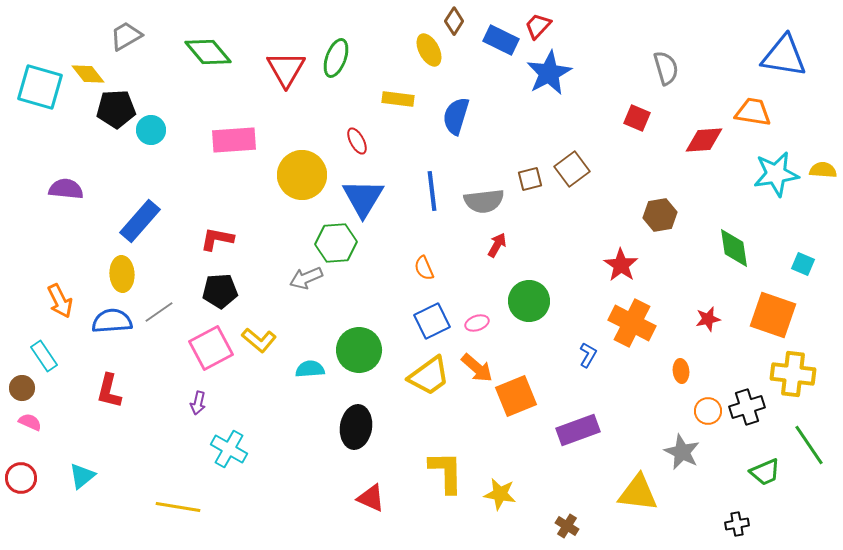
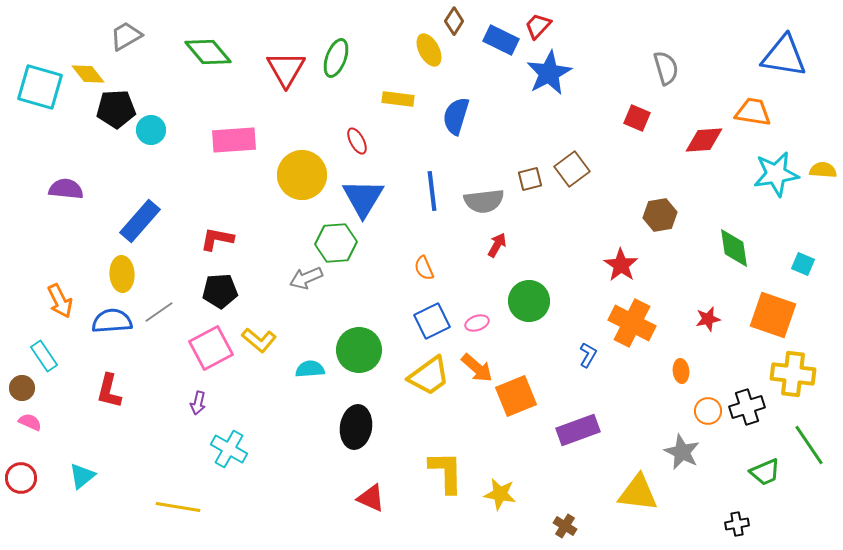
brown cross at (567, 526): moved 2 px left
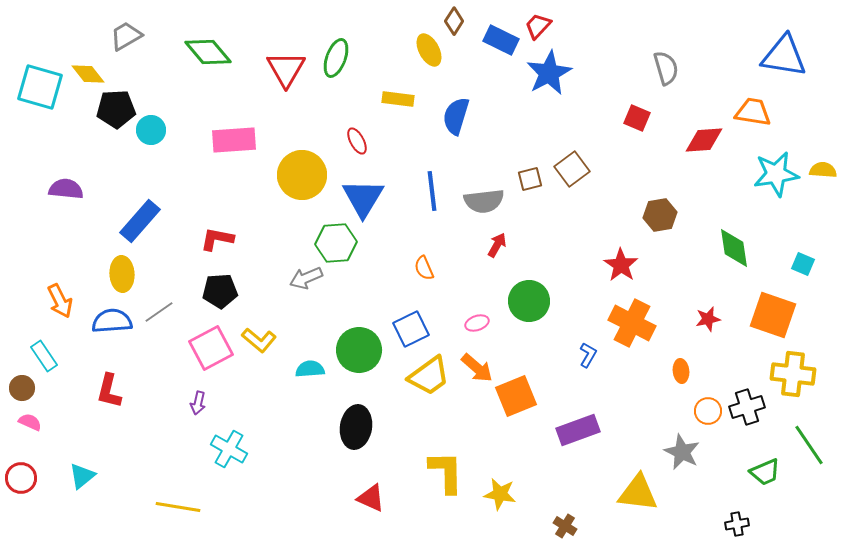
blue square at (432, 321): moved 21 px left, 8 px down
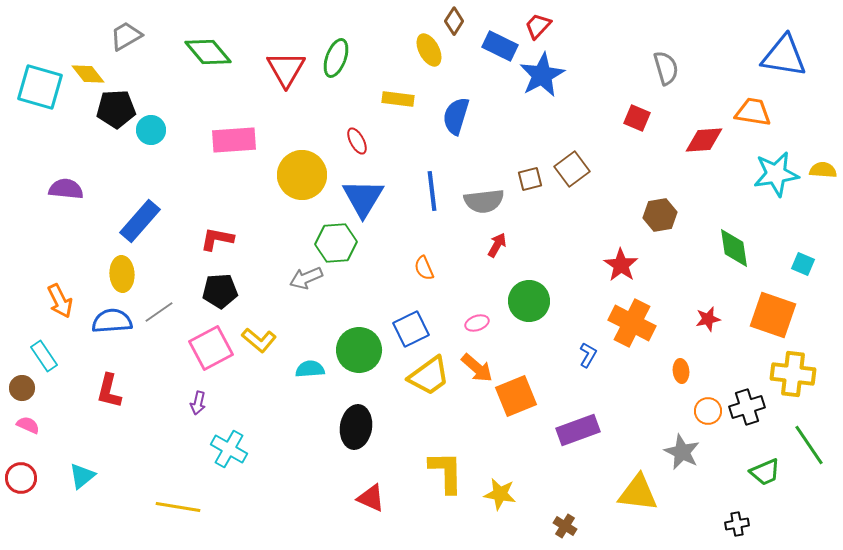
blue rectangle at (501, 40): moved 1 px left, 6 px down
blue star at (549, 73): moved 7 px left, 2 px down
pink semicircle at (30, 422): moved 2 px left, 3 px down
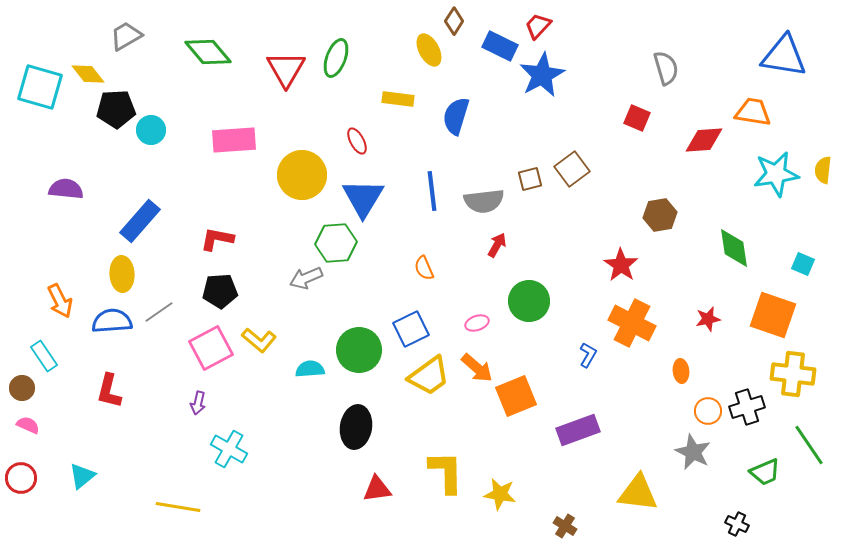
yellow semicircle at (823, 170): rotated 88 degrees counterclockwise
gray star at (682, 452): moved 11 px right
red triangle at (371, 498): moved 6 px right, 9 px up; rotated 32 degrees counterclockwise
black cross at (737, 524): rotated 35 degrees clockwise
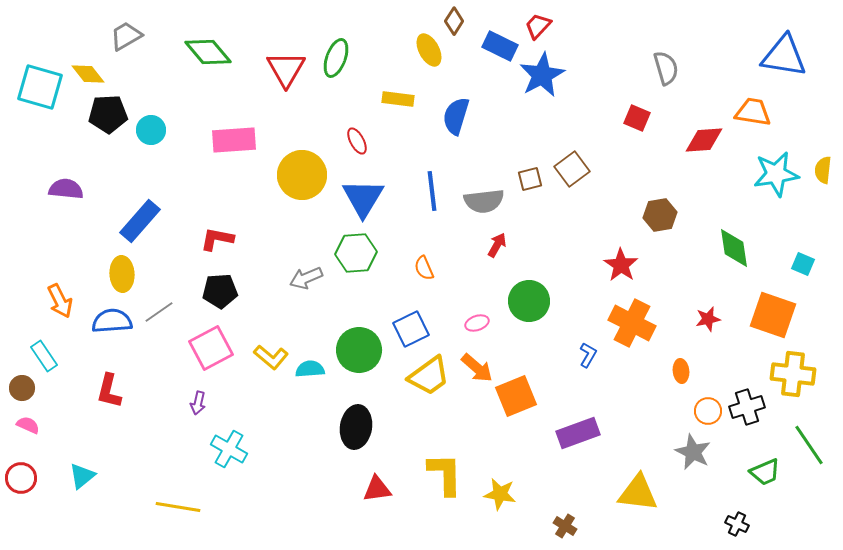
black pentagon at (116, 109): moved 8 px left, 5 px down
green hexagon at (336, 243): moved 20 px right, 10 px down
yellow L-shape at (259, 340): moved 12 px right, 17 px down
purple rectangle at (578, 430): moved 3 px down
yellow L-shape at (446, 472): moved 1 px left, 2 px down
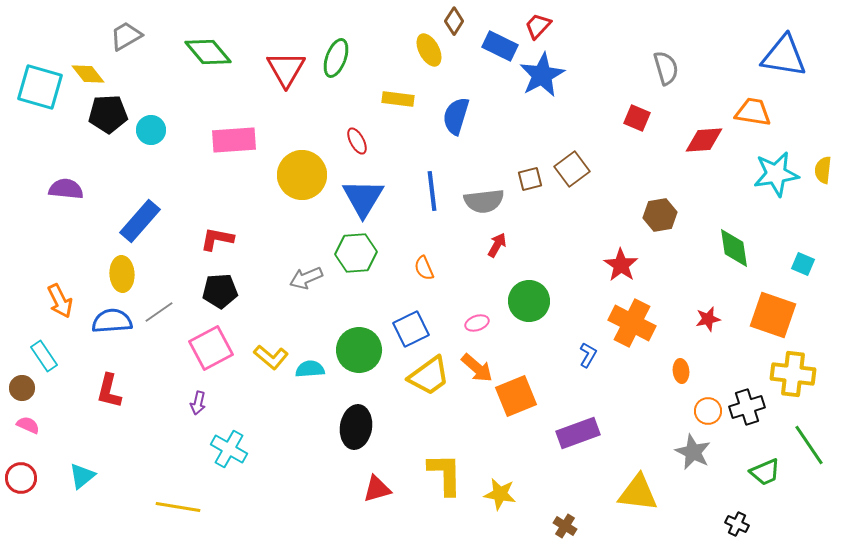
red triangle at (377, 489): rotated 8 degrees counterclockwise
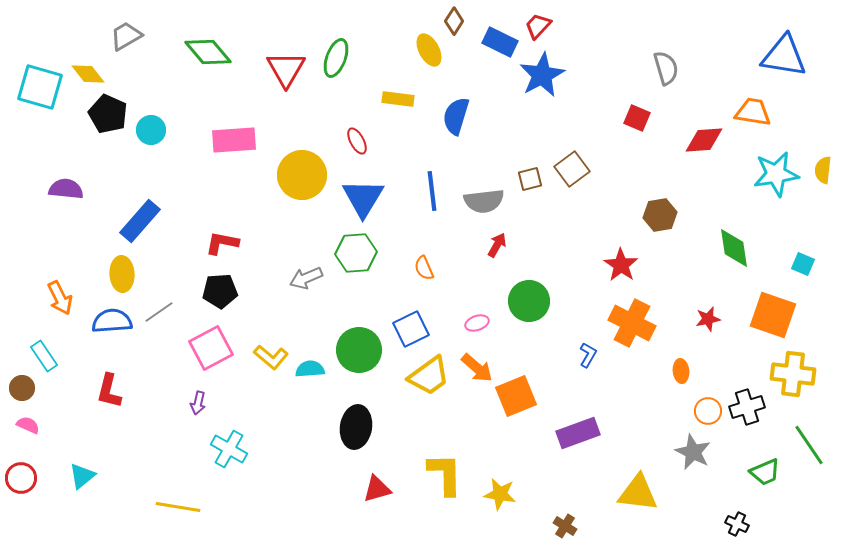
blue rectangle at (500, 46): moved 4 px up
black pentagon at (108, 114): rotated 27 degrees clockwise
red L-shape at (217, 239): moved 5 px right, 4 px down
orange arrow at (60, 301): moved 3 px up
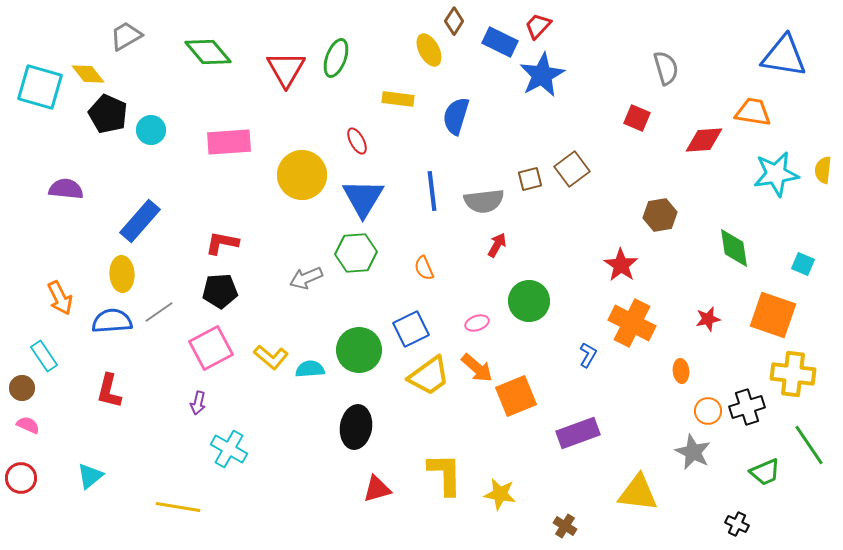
pink rectangle at (234, 140): moved 5 px left, 2 px down
cyan triangle at (82, 476): moved 8 px right
